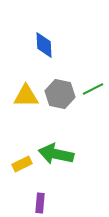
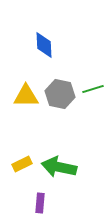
green line: rotated 10 degrees clockwise
green arrow: moved 3 px right, 13 px down
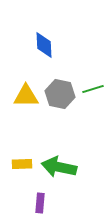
yellow rectangle: rotated 24 degrees clockwise
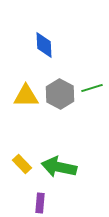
green line: moved 1 px left, 1 px up
gray hexagon: rotated 16 degrees clockwise
yellow rectangle: rotated 48 degrees clockwise
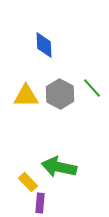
green line: rotated 65 degrees clockwise
yellow rectangle: moved 6 px right, 18 px down
